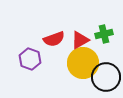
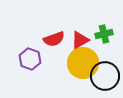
black circle: moved 1 px left, 1 px up
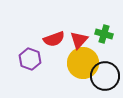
green cross: rotated 30 degrees clockwise
red triangle: moved 1 px left; rotated 18 degrees counterclockwise
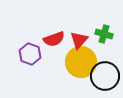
purple hexagon: moved 5 px up
yellow circle: moved 2 px left, 1 px up
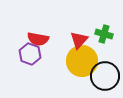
red semicircle: moved 16 px left; rotated 30 degrees clockwise
yellow circle: moved 1 px right, 1 px up
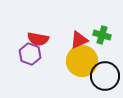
green cross: moved 2 px left, 1 px down
red triangle: rotated 24 degrees clockwise
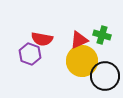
red semicircle: moved 4 px right
